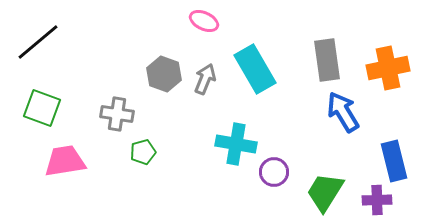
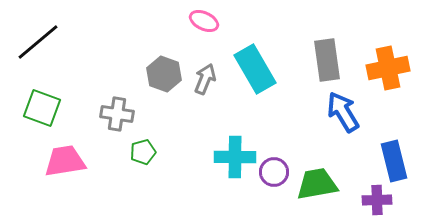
cyan cross: moved 1 px left, 13 px down; rotated 9 degrees counterclockwise
green trapezoid: moved 8 px left, 8 px up; rotated 48 degrees clockwise
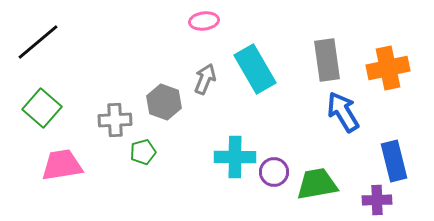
pink ellipse: rotated 32 degrees counterclockwise
gray hexagon: moved 28 px down
green square: rotated 21 degrees clockwise
gray cross: moved 2 px left, 6 px down; rotated 12 degrees counterclockwise
pink trapezoid: moved 3 px left, 4 px down
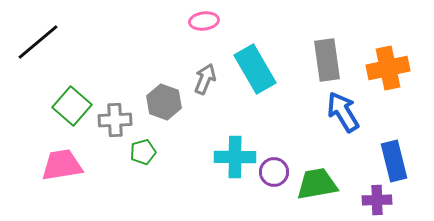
green square: moved 30 px right, 2 px up
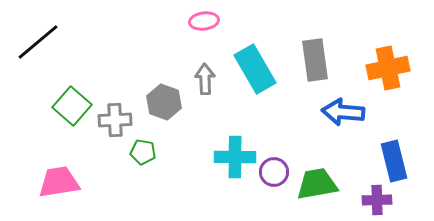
gray rectangle: moved 12 px left
gray arrow: rotated 24 degrees counterclockwise
blue arrow: rotated 54 degrees counterclockwise
green pentagon: rotated 25 degrees clockwise
pink trapezoid: moved 3 px left, 17 px down
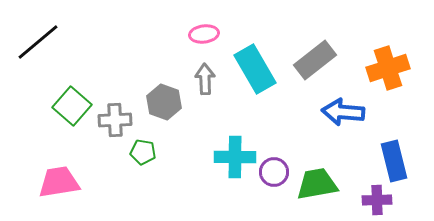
pink ellipse: moved 13 px down
gray rectangle: rotated 60 degrees clockwise
orange cross: rotated 6 degrees counterclockwise
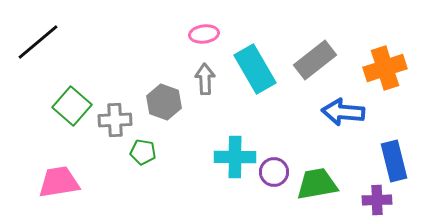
orange cross: moved 3 px left
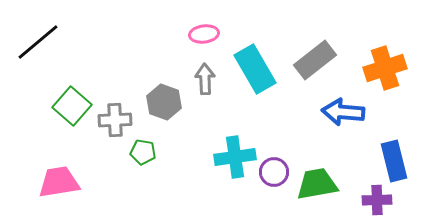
cyan cross: rotated 9 degrees counterclockwise
